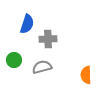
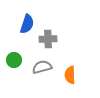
orange semicircle: moved 16 px left
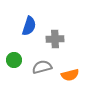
blue semicircle: moved 2 px right, 2 px down
gray cross: moved 7 px right
orange semicircle: rotated 102 degrees counterclockwise
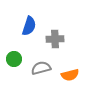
green circle: moved 1 px up
gray semicircle: moved 1 px left, 1 px down
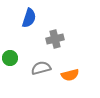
blue semicircle: moved 8 px up
gray cross: rotated 12 degrees counterclockwise
green circle: moved 4 px left, 1 px up
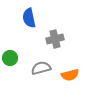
blue semicircle: rotated 150 degrees clockwise
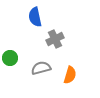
blue semicircle: moved 6 px right, 1 px up
gray cross: rotated 12 degrees counterclockwise
orange semicircle: rotated 60 degrees counterclockwise
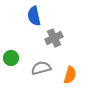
blue semicircle: moved 1 px left, 1 px up
gray cross: moved 1 px left, 1 px up
green circle: moved 1 px right
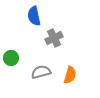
gray semicircle: moved 4 px down
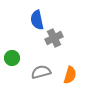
blue semicircle: moved 3 px right, 4 px down
green circle: moved 1 px right
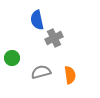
orange semicircle: rotated 24 degrees counterclockwise
